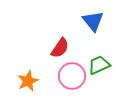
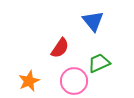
green trapezoid: moved 2 px up
pink circle: moved 2 px right, 5 px down
orange star: moved 1 px right
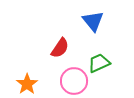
orange star: moved 2 px left, 3 px down; rotated 10 degrees counterclockwise
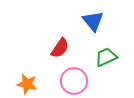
green trapezoid: moved 7 px right, 6 px up
orange star: rotated 25 degrees counterclockwise
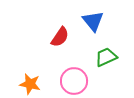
red semicircle: moved 11 px up
orange star: moved 3 px right
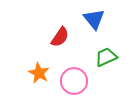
blue triangle: moved 1 px right, 2 px up
orange star: moved 9 px right, 11 px up; rotated 15 degrees clockwise
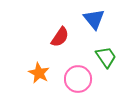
green trapezoid: rotated 80 degrees clockwise
pink circle: moved 4 px right, 2 px up
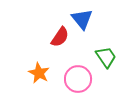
blue triangle: moved 12 px left
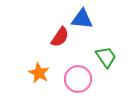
blue triangle: rotated 45 degrees counterclockwise
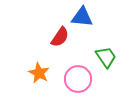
blue triangle: moved 2 px up
